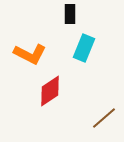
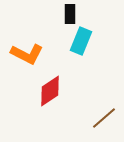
cyan rectangle: moved 3 px left, 7 px up
orange L-shape: moved 3 px left
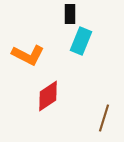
orange L-shape: moved 1 px right, 1 px down
red diamond: moved 2 px left, 5 px down
brown line: rotated 32 degrees counterclockwise
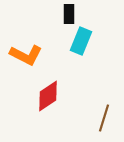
black rectangle: moved 1 px left
orange L-shape: moved 2 px left
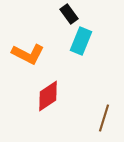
black rectangle: rotated 36 degrees counterclockwise
orange L-shape: moved 2 px right, 1 px up
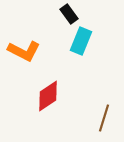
orange L-shape: moved 4 px left, 3 px up
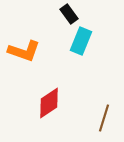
orange L-shape: rotated 8 degrees counterclockwise
red diamond: moved 1 px right, 7 px down
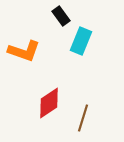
black rectangle: moved 8 px left, 2 px down
brown line: moved 21 px left
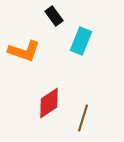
black rectangle: moved 7 px left
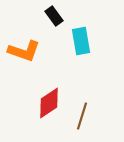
cyan rectangle: rotated 32 degrees counterclockwise
brown line: moved 1 px left, 2 px up
